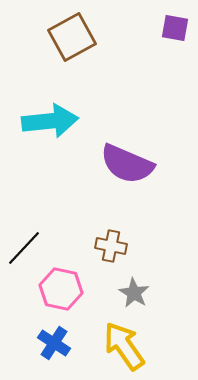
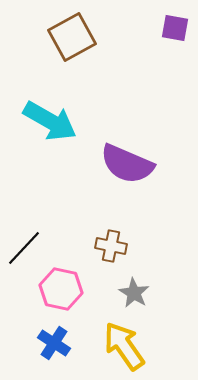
cyan arrow: rotated 36 degrees clockwise
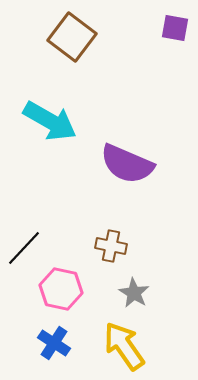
brown square: rotated 24 degrees counterclockwise
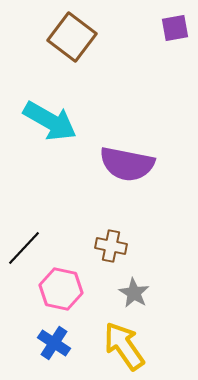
purple square: rotated 20 degrees counterclockwise
purple semicircle: rotated 12 degrees counterclockwise
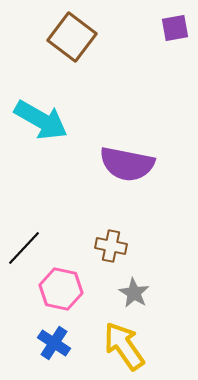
cyan arrow: moved 9 px left, 1 px up
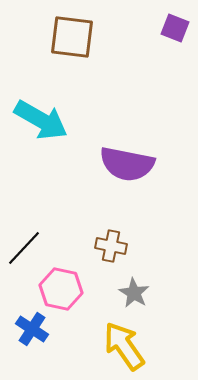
purple square: rotated 32 degrees clockwise
brown square: rotated 30 degrees counterclockwise
blue cross: moved 22 px left, 14 px up
